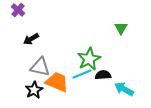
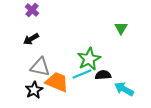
purple cross: moved 14 px right
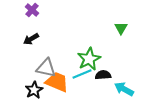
gray triangle: moved 6 px right, 1 px down
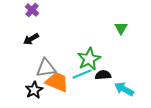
gray triangle: rotated 20 degrees counterclockwise
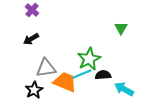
orange trapezoid: moved 8 px right
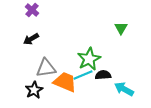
cyan line: moved 1 px right, 1 px down
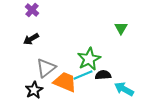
gray triangle: rotated 30 degrees counterclockwise
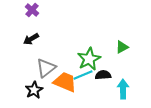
green triangle: moved 1 px right, 19 px down; rotated 32 degrees clockwise
cyan arrow: moved 1 px left; rotated 60 degrees clockwise
